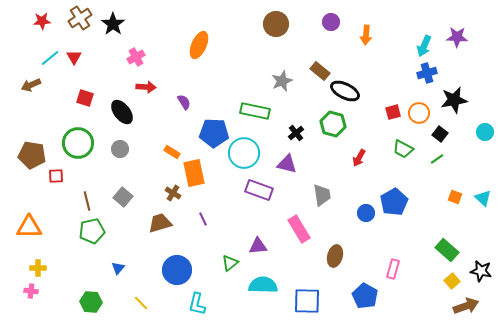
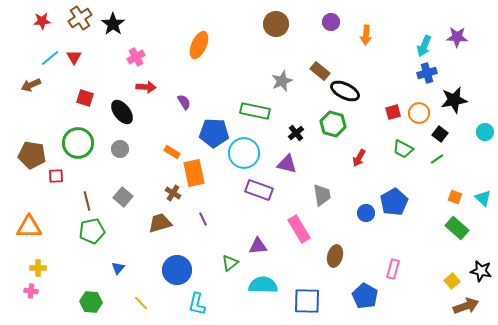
green rectangle at (447, 250): moved 10 px right, 22 px up
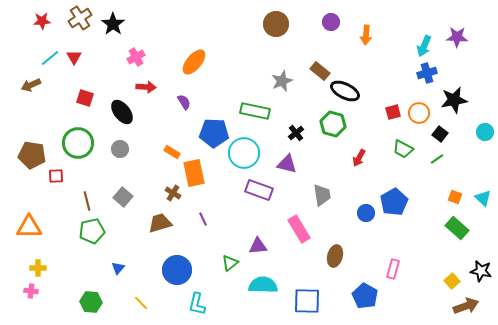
orange ellipse at (199, 45): moved 5 px left, 17 px down; rotated 16 degrees clockwise
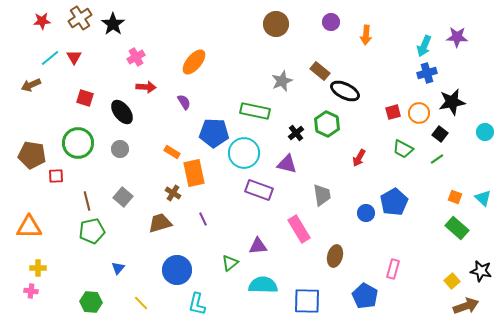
black star at (454, 100): moved 2 px left, 2 px down
green hexagon at (333, 124): moved 6 px left; rotated 10 degrees clockwise
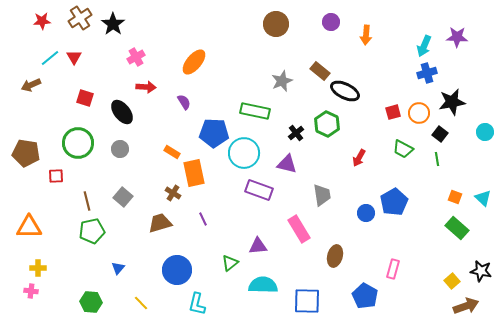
brown pentagon at (32, 155): moved 6 px left, 2 px up
green line at (437, 159): rotated 64 degrees counterclockwise
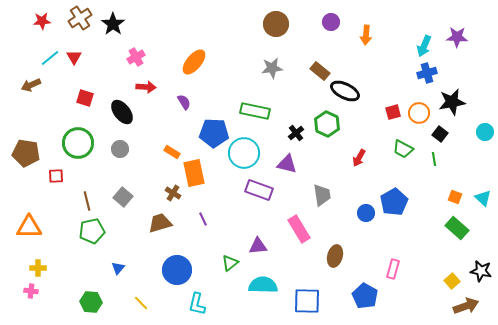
gray star at (282, 81): moved 10 px left, 13 px up; rotated 15 degrees clockwise
green line at (437, 159): moved 3 px left
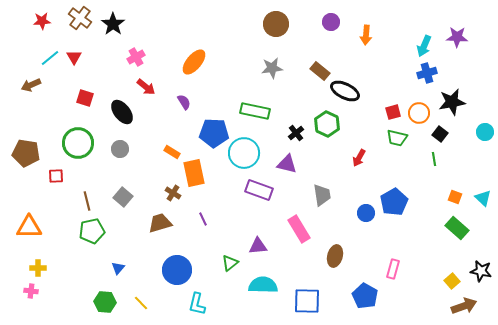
brown cross at (80, 18): rotated 20 degrees counterclockwise
red arrow at (146, 87): rotated 36 degrees clockwise
green trapezoid at (403, 149): moved 6 px left, 11 px up; rotated 15 degrees counterclockwise
green hexagon at (91, 302): moved 14 px right
brown arrow at (466, 306): moved 2 px left
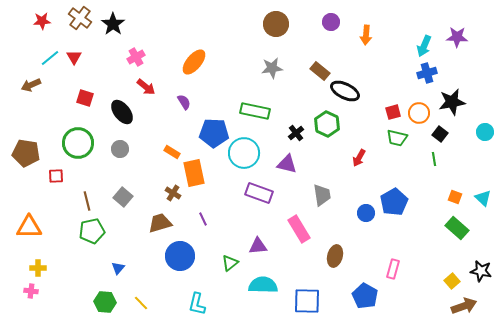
purple rectangle at (259, 190): moved 3 px down
blue circle at (177, 270): moved 3 px right, 14 px up
